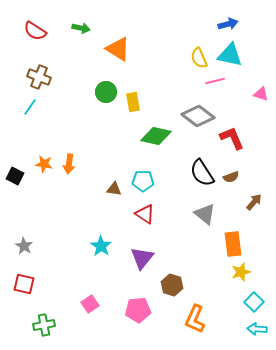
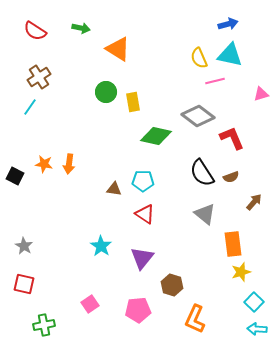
brown cross: rotated 35 degrees clockwise
pink triangle: rotated 35 degrees counterclockwise
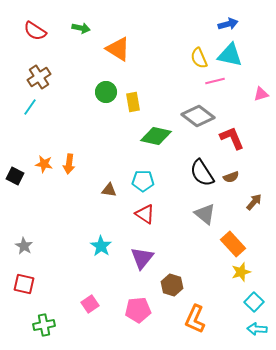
brown triangle: moved 5 px left, 1 px down
orange rectangle: rotated 35 degrees counterclockwise
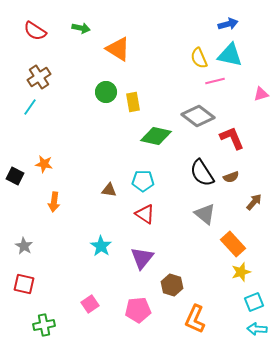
orange arrow: moved 15 px left, 38 px down
cyan square: rotated 24 degrees clockwise
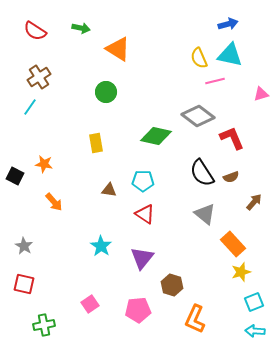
yellow rectangle: moved 37 px left, 41 px down
orange arrow: rotated 48 degrees counterclockwise
cyan arrow: moved 2 px left, 2 px down
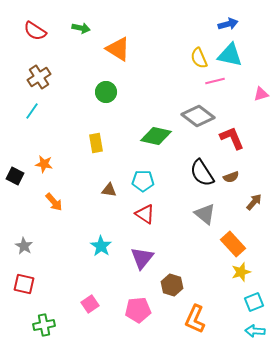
cyan line: moved 2 px right, 4 px down
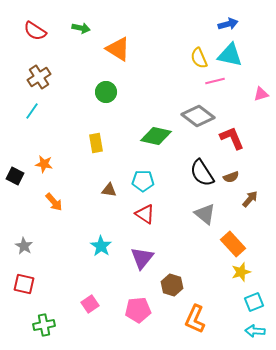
brown arrow: moved 4 px left, 3 px up
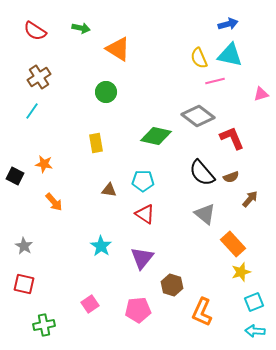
black semicircle: rotated 8 degrees counterclockwise
orange L-shape: moved 7 px right, 7 px up
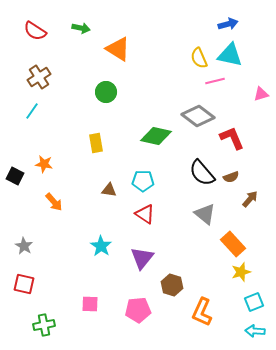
pink square: rotated 36 degrees clockwise
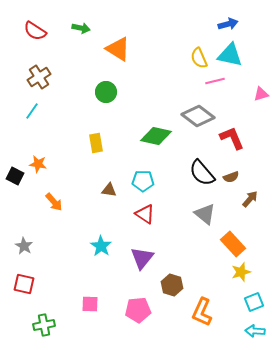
orange star: moved 6 px left
